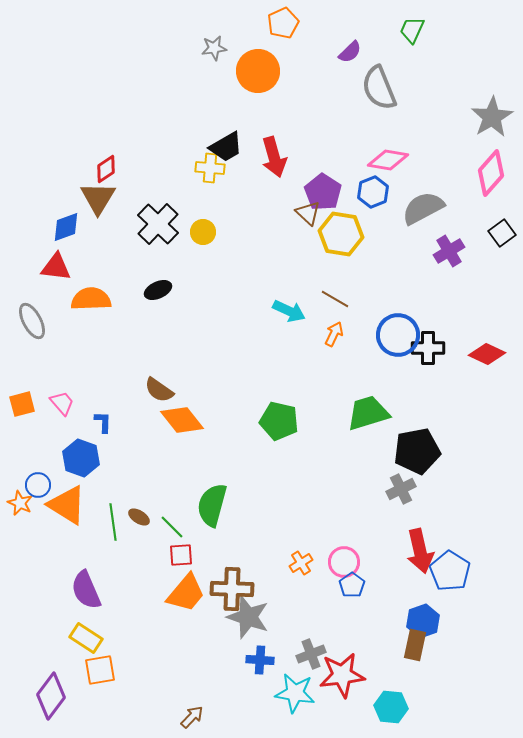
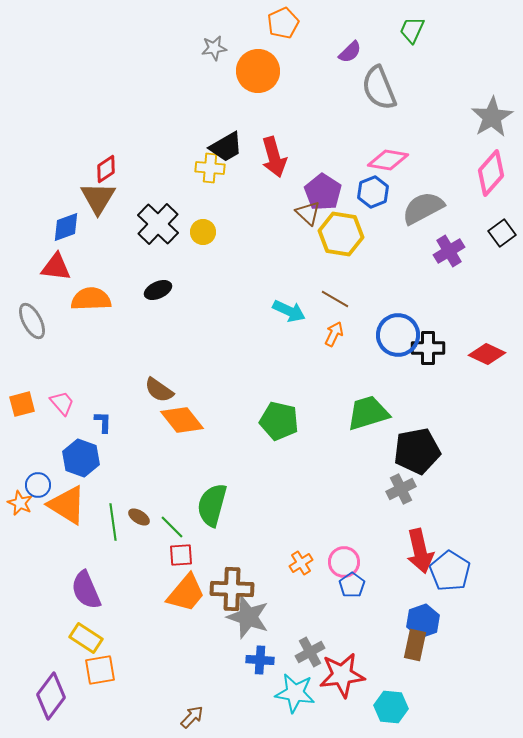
gray cross at (311, 654): moved 1 px left, 2 px up; rotated 8 degrees counterclockwise
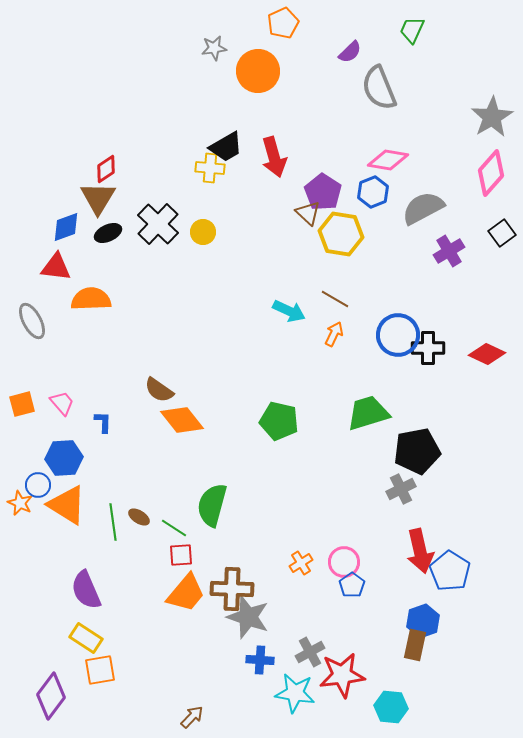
black ellipse at (158, 290): moved 50 px left, 57 px up
blue hexagon at (81, 458): moved 17 px left; rotated 24 degrees counterclockwise
green line at (172, 527): moved 2 px right, 1 px down; rotated 12 degrees counterclockwise
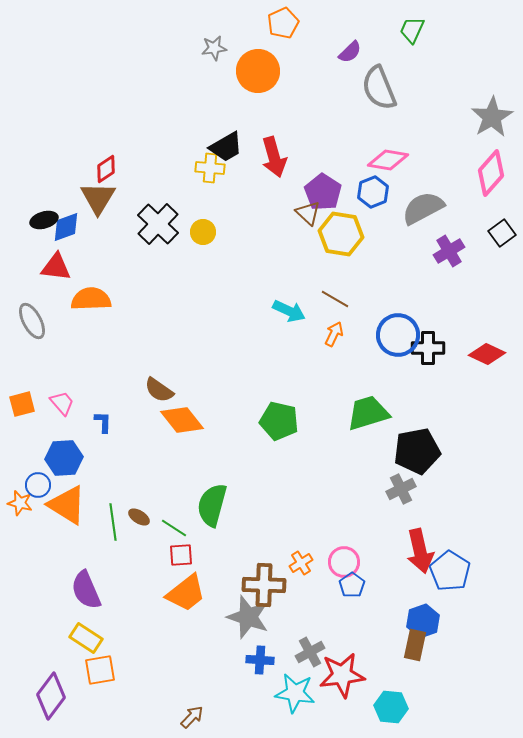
black ellipse at (108, 233): moved 64 px left, 13 px up; rotated 8 degrees clockwise
orange star at (20, 503): rotated 10 degrees counterclockwise
brown cross at (232, 589): moved 32 px right, 4 px up
orange trapezoid at (186, 593): rotated 12 degrees clockwise
